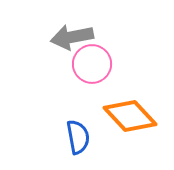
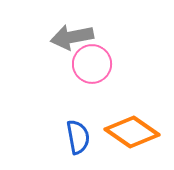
orange diamond: moved 2 px right, 16 px down; rotated 12 degrees counterclockwise
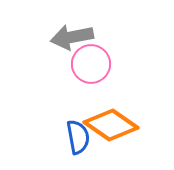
pink circle: moved 1 px left
orange diamond: moved 21 px left, 7 px up
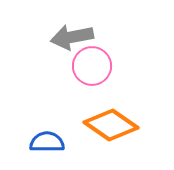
pink circle: moved 1 px right, 2 px down
blue semicircle: moved 31 px left, 5 px down; rotated 80 degrees counterclockwise
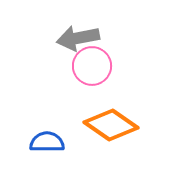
gray arrow: moved 6 px right, 1 px down
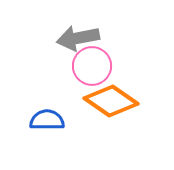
orange diamond: moved 24 px up
blue semicircle: moved 22 px up
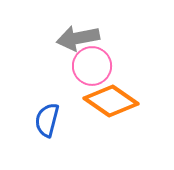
blue semicircle: rotated 76 degrees counterclockwise
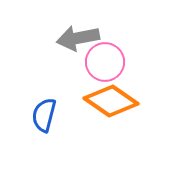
pink circle: moved 13 px right, 4 px up
blue semicircle: moved 3 px left, 5 px up
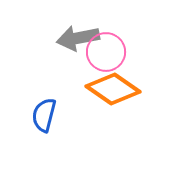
pink circle: moved 1 px right, 10 px up
orange diamond: moved 2 px right, 12 px up
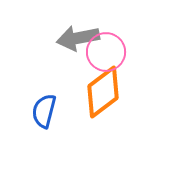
orange diamond: moved 10 px left, 3 px down; rotated 72 degrees counterclockwise
blue semicircle: moved 4 px up
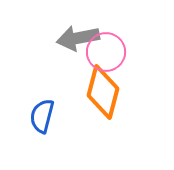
orange diamond: rotated 38 degrees counterclockwise
blue semicircle: moved 2 px left, 5 px down
